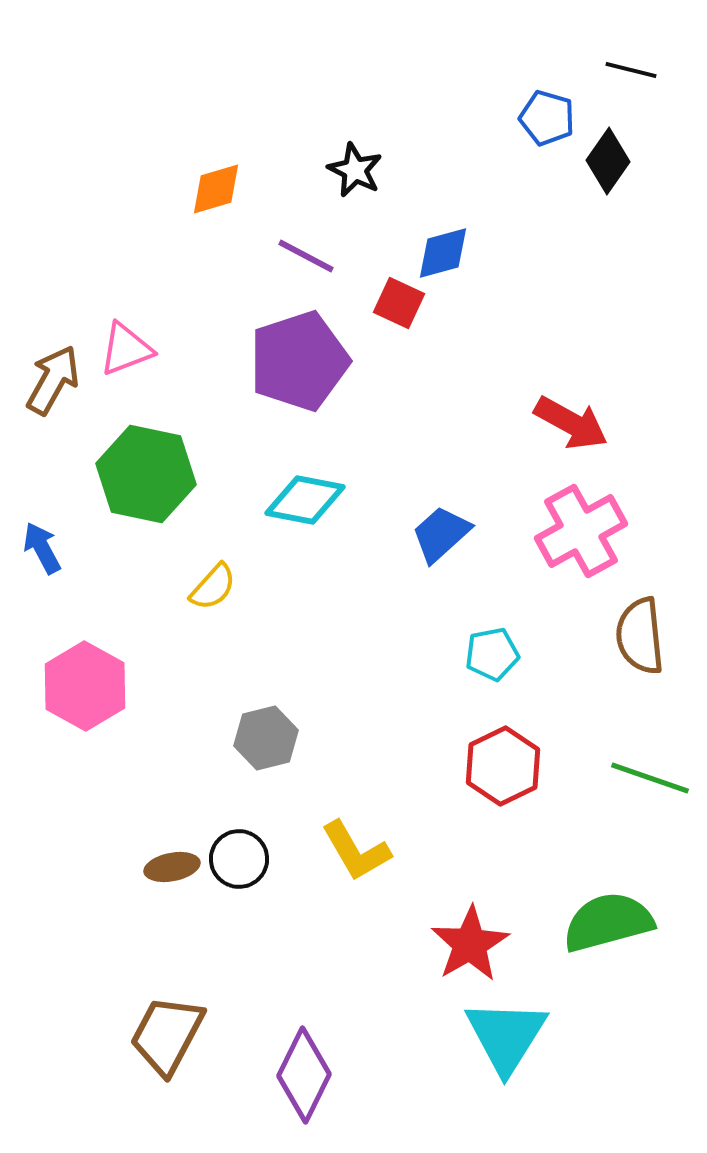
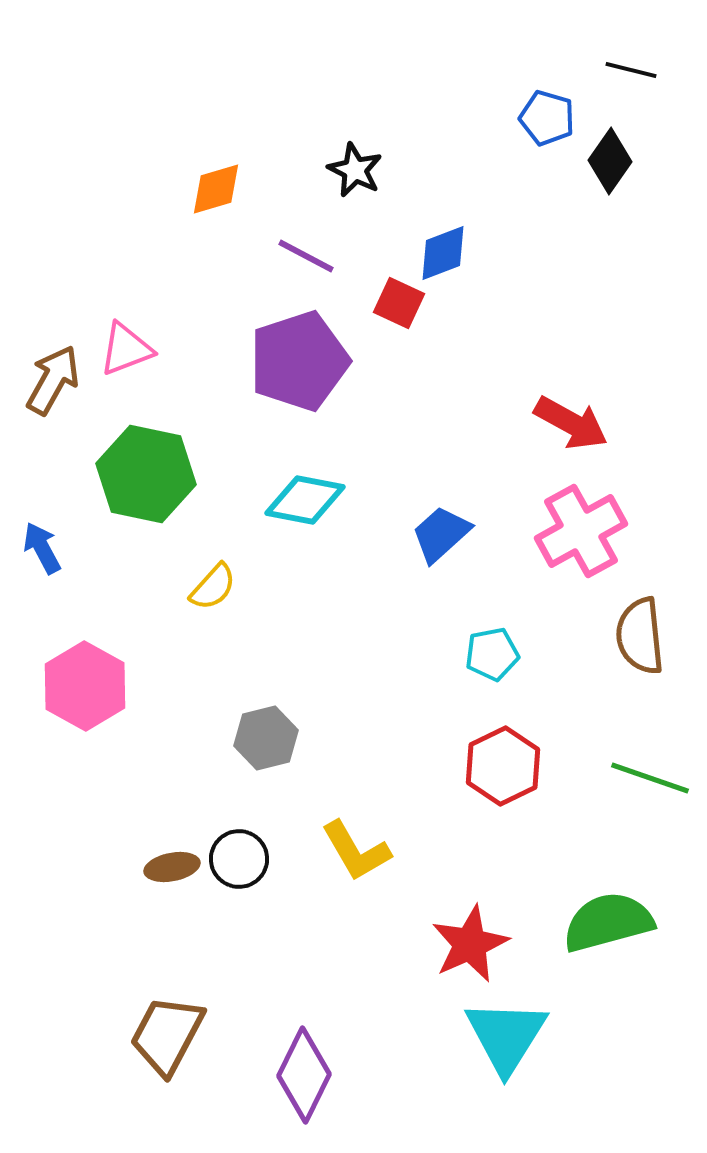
black diamond: moved 2 px right
blue diamond: rotated 6 degrees counterclockwise
red star: rotated 6 degrees clockwise
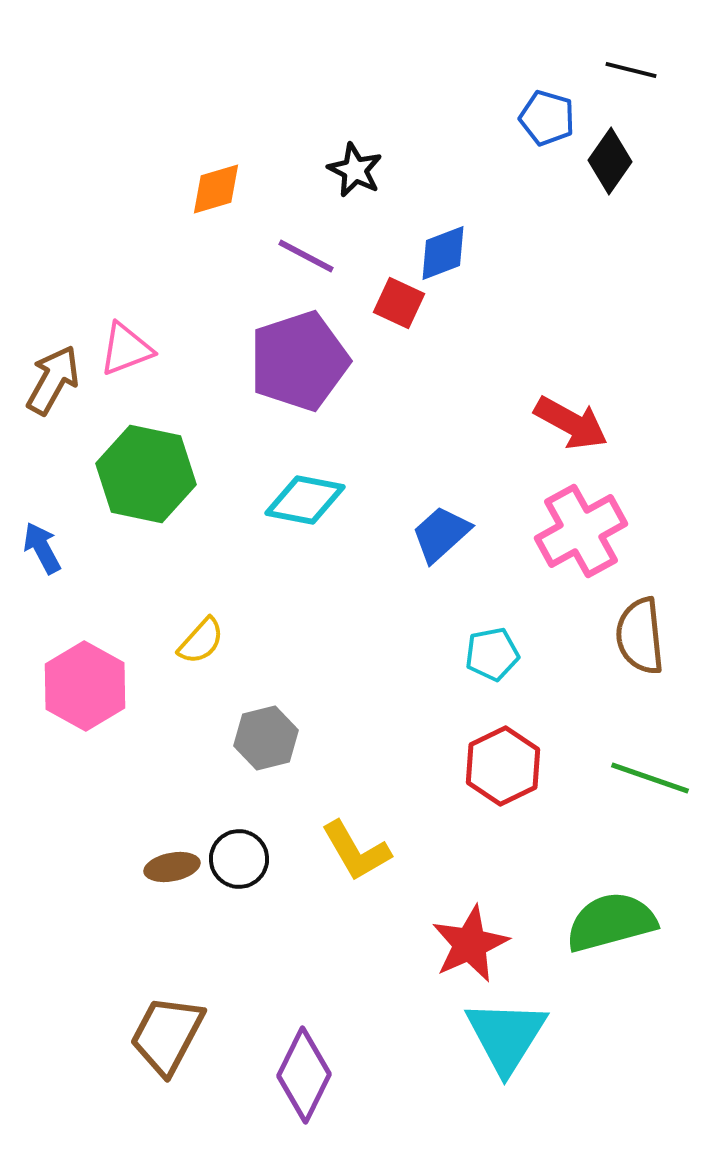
yellow semicircle: moved 12 px left, 54 px down
green semicircle: moved 3 px right
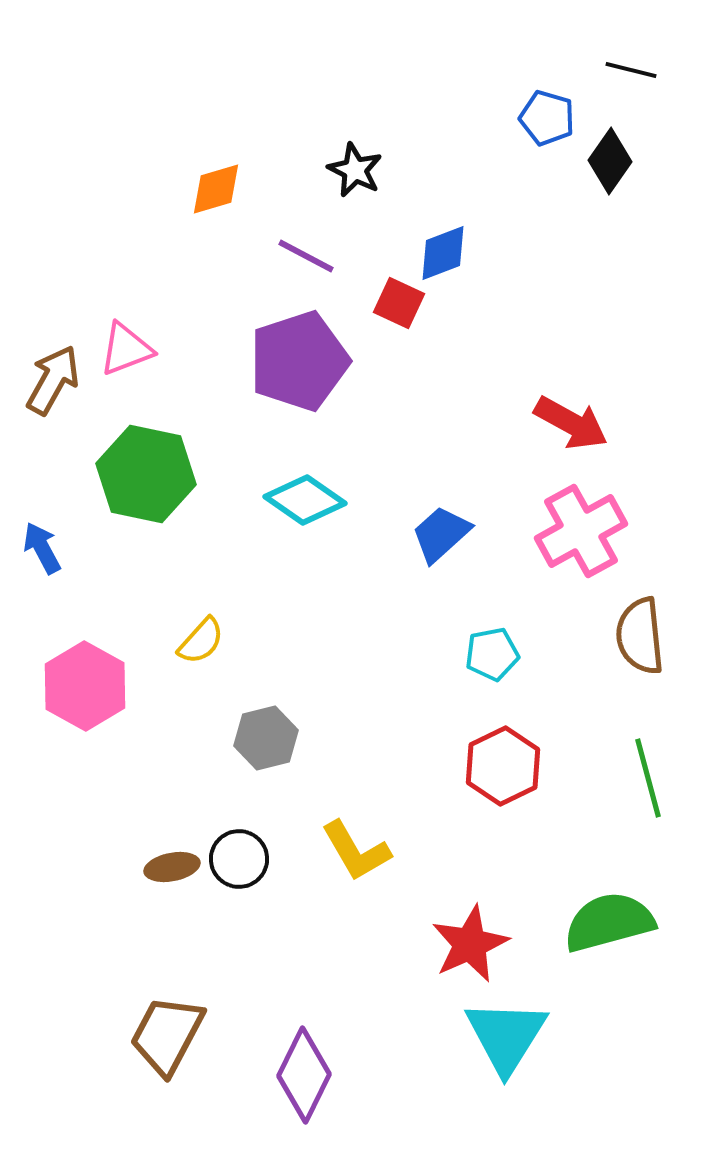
cyan diamond: rotated 24 degrees clockwise
green line: moved 2 px left; rotated 56 degrees clockwise
green semicircle: moved 2 px left
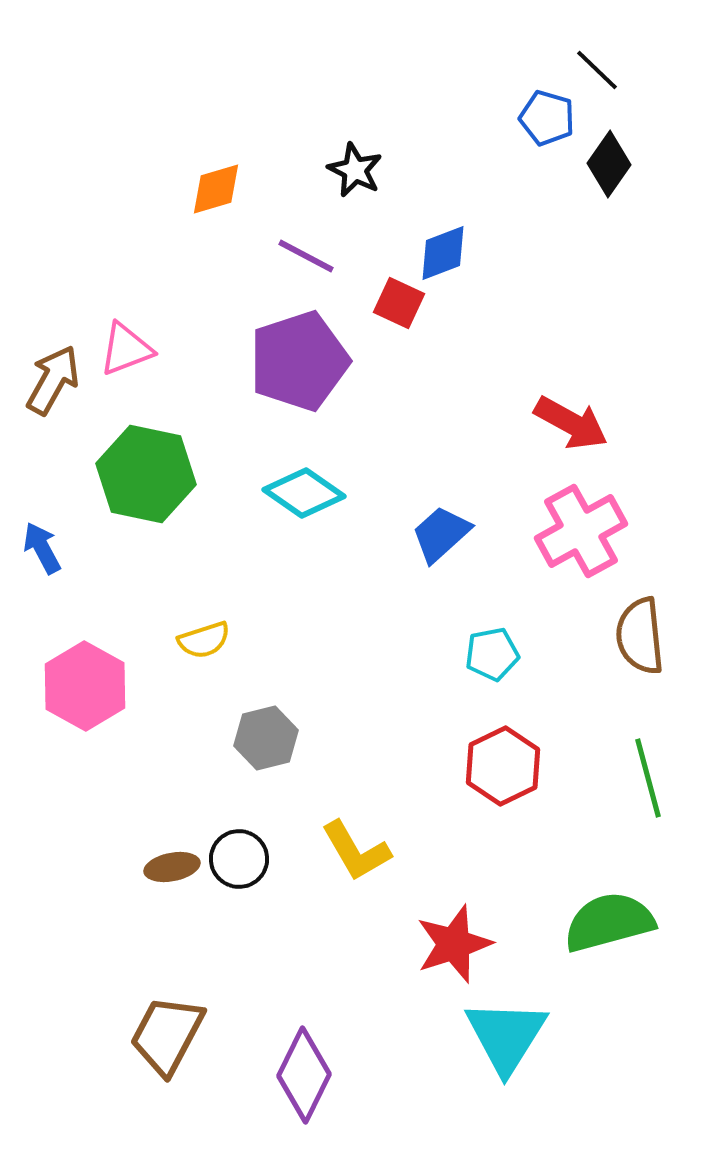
black line: moved 34 px left; rotated 30 degrees clockwise
black diamond: moved 1 px left, 3 px down
cyan diamond: moved 1 px left, 7 px up
yellow semicircle: moved 3 px right, 1 px up; rotated 30 degrees clockwise
red star: moved 16 px left; rotated 6 degrees clockwise
